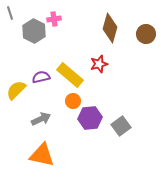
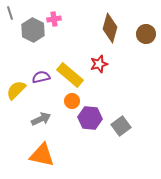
gray hexagon: moved 1 px left, 1 px up
orange circle: moved 1 px left
purple hexagon: rotated 10 degrees clockwise
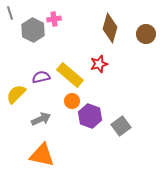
yellow semicircle: moved 4 px down
purple hexagon: moved 2 px up; rotated 15 degrees clockwise
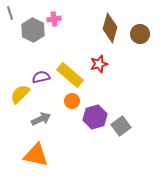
brown circle: moved 6 px left
yellow semicircle: moved 4 px right
purple hexagon: moved 5 px right, 1 px down; rotated 25 degrees clockwise
orange triangle: moved 6 px left
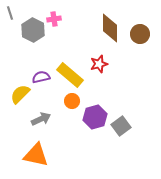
brown diamond: rotated 16 degrees counterclockwise
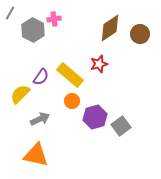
gray line: rotated 48 degrees clockwise
brown diamond: rotated 56 degrees clockwise
purple semicircle: rotated 138 degrees clockwise
gray arrow: moved 1 px left
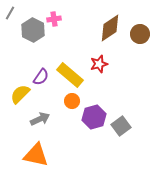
purple hexagon: moved 1 px left
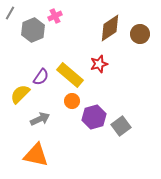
pink cross: moved 1 px right, 3 px up; rotated 16 degrees counterclockwise
gray hexagon: rotated 10 degrees clockwise
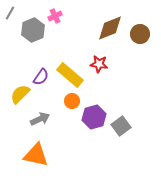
brown diamond: rotated 12 degrees clockwise
red star: rotated 24 degrees clockwise
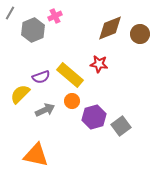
purple semicircle: rotated 36 degrees clockwise
gray arrow: moved 5 px right, 9 px up
